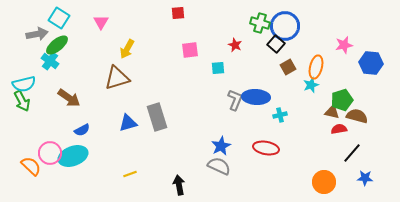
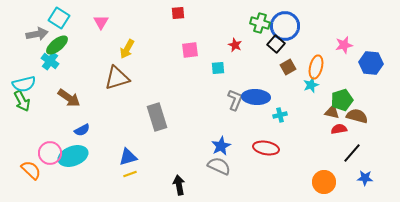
blue triangle at (128, 123): moved 34 px down
orange semicircle at (31, 166): moved 4 px down
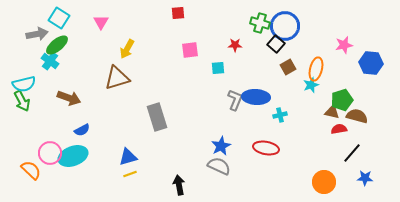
red star at (235, 45): rotated 24 degrees counterclockwise
orange ellipse at (316, 67): moved 2 px down
brown arrow at (69, 98): rotated 15 degrees counterclockwise
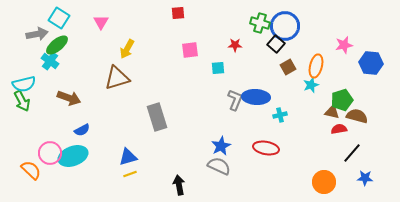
orange ellipse at (316, 69): moved 3 px up
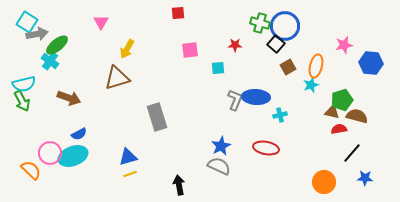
cyan square at (59, 18): moved 32 px left, 4 px down
blue semicircle at (82, 130): moved 3 px left, 4 px down
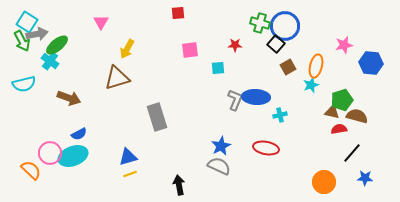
green arrow at (22, 101): moved 60 px up
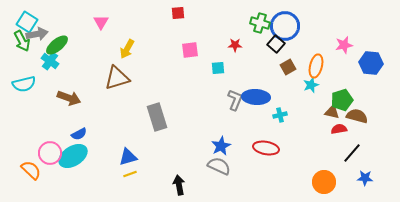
cyan ellipse at (73, 156): rotated 12 degrees counterclockwise
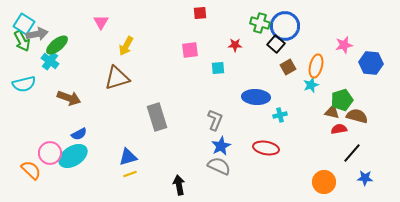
red square at (178, 13): moved 22 px right
cyan square at (27, 22): moved 3 px left, 2 px down
yellow arrow at (127, 49): moved 1 px left, 3 px up
gray L-shape at (235, 100): moved 20 px left, 20 px down
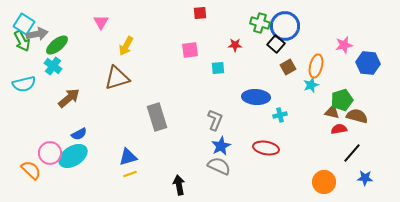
cyan cross at (50, 61): moved 3 px right, 5 px down
blue hexagon at (371, 63): moved 3 px left
brown arrow at (69, 98): rotated 60 degrees counterclockwise
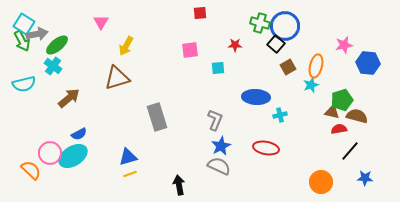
black line at (352, 153): moved 2 px left, 2 px up
orange circle at (324, 182): moved 3 px left
